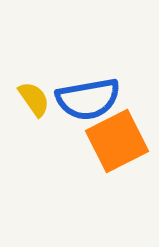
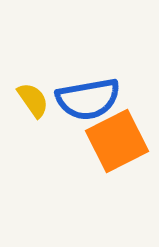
yellow semicircle: moved 1 px left, 1 px down
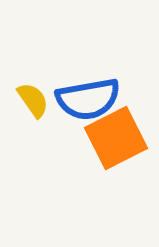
orange square: moved 1 px left, 3 px up
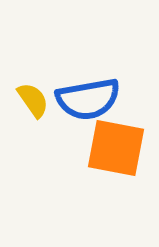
orange square: moved 10 px down; rotated 38 degrees clockwise
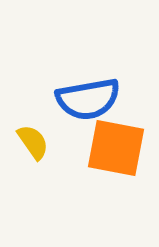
yellow semicircle: moved 42 px down
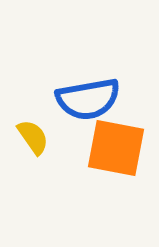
yellow semicircle: moved 5 px up
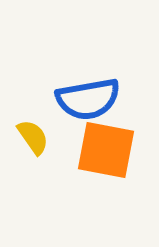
orange square: moved 10 px left, 2 px down
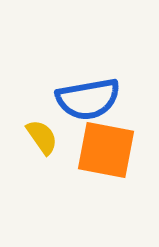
yellow semicircle: moved 9 px right
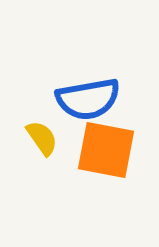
yellow semicircle: moved 1 px down
